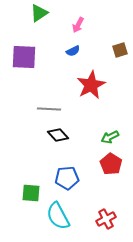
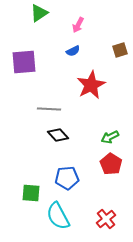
purple square: moved 5 px down; rotated 8 degrees counterclockwise
red cross: rotated 12 degrees counterclockwise
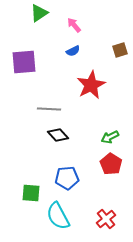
pink arrow: moved 4 px left; rotated 112 degrees clockwise
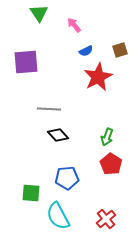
green triangle: rotated 30 degrees counterclockwise
blue semicircle: moved 13 px right
purple square: moved 2 px right
red star: moved 7 px right, 8 px up
green arrow: moved 3 px left; rotated 42 degrees counterclockwise
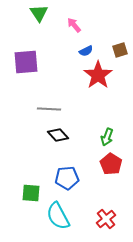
red star: moved 2 px up; rotated 8 degrees counterclockwise
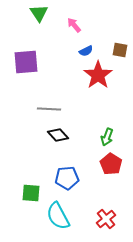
brown square: rotated 28 degrees clockwise
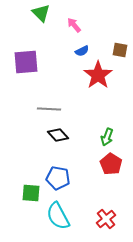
green triangle: moved 2 px right; rotated 12 degrees counterclockwise
blue semicircle: moved 4 px left
blue pentagon: moved 9 px left; rotated 15 degrees clockwise
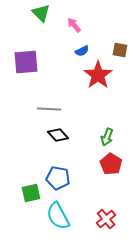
green square: rotated 18 degrees counterclockwise
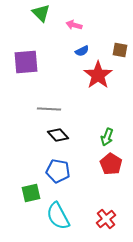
pink arrow: rotated 35 degrees counterclockwise
blue pentagon: moved 7 px up
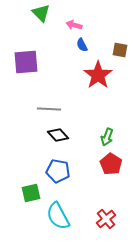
blue semicircle: moved 6 px up; rotated 88 degrees clockwise
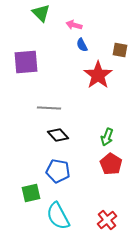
gray line: moved 1 px up
red cross: moved 1 px right, 1 px down
